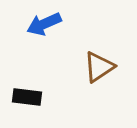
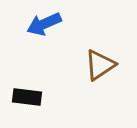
brown triangle: moved 1 px right, 2 px up
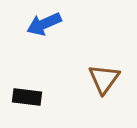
brown triangle: moved 4 px right, 14 px down; rotated 20 degrees counterclockwise
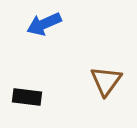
brown triangle: moved 2 px right, 2 px down
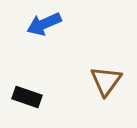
black rectangle: rotated 12 degrees clockwise
